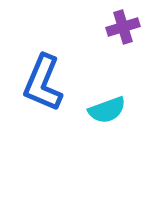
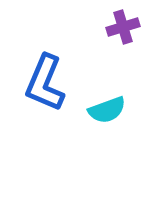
blue L-shape: moved 2 px right
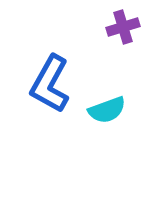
blue L-shape: moved 5 px right, 1 px down; rotated 6 degrees clockwise
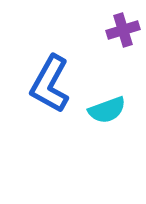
purple cross: moved 3 px down
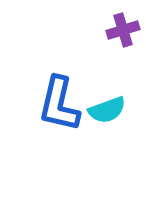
blue L-shape: moved 9 px right, 20 px down; rotated 16 degrees counterclockwise
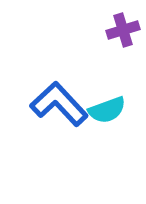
blue L-shape: rotated 124 degrees clockwise
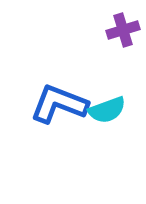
blue L-shape: rotated 26 degrees counterclockwise
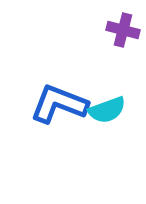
purple cross: rotated 32 degrees clockwise
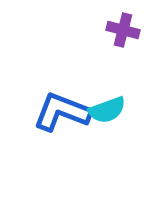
blue L-shape: moved 3 px right, 8 px down
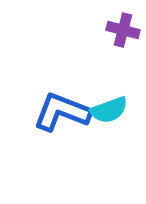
cyan semicircle: moved 2 px right
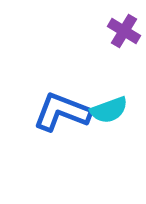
purple cross: moved 1 px right, 1 px down; rotated 16 degrees clockwise
